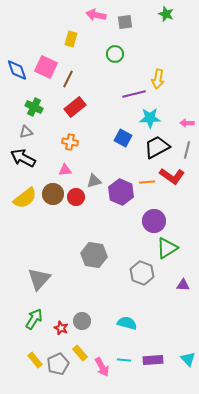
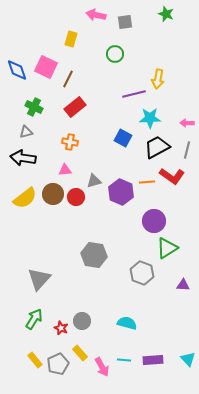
black arrow at (23, 158): rotated 20 degrees counterclockwise
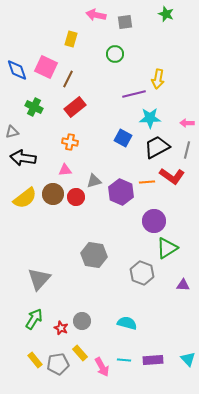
gray triangle at (26, 132): moved 14 px left
gray pentagon at (58, 364): rotated 15 degrees clockwise
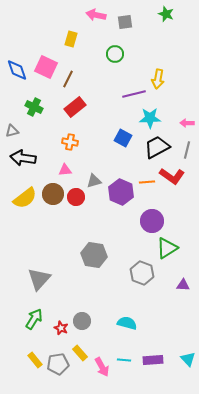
gray triangle at (12, 132): moved 1 px up
purple circle at (154, 221): moved 2 px left
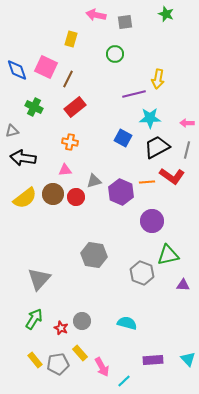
green triangle at (167, 248): moved 1 px right, 7 px down; rotated 20 degrees clockwise
cyan line at (124, 360): moved 21 px down; rotated 48 degrees counterclockwise
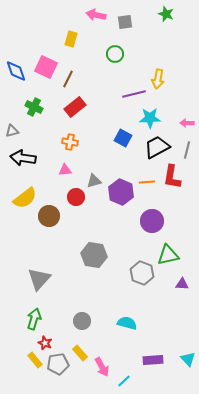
blue diamond at (17, 70): moved 1 px left, 1 px down
red L-shape at (172, 176): moved 1 px down; rotated 65 degrees clockwise
brown circle at (53, 194): moved 4 px left, 22 px down
purple triangle at (183, 285): moved 1 px left, 1 px up
green arrow at (34, 319): rotated 15 degrees counterclockwise
red star at (61, 328): moved 16 px left, 15 px down
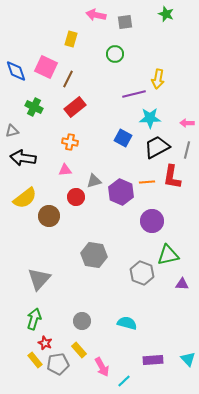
yellow rectangle at (80, 353): moved 1 px left, 3 px up
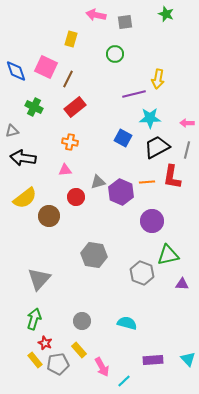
gray triangle at (94, 181): moved 4 px right, 1 px down
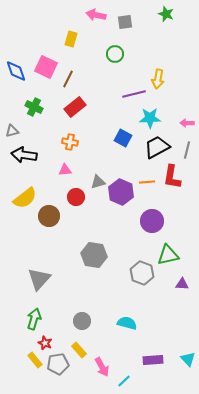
black arrow at (23, 158): moved 1 px right, 3 px up
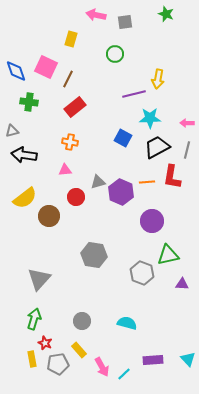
green cross at (34, 107): moved 5 px left, 5 px up; rotated 18 degrees counterclockwise
yellow rectangle at (35, 360): moved 3 px left, 1 px up; rotated 28 degrees clockwise
cyan line at (124, 381): moved 7 px up
